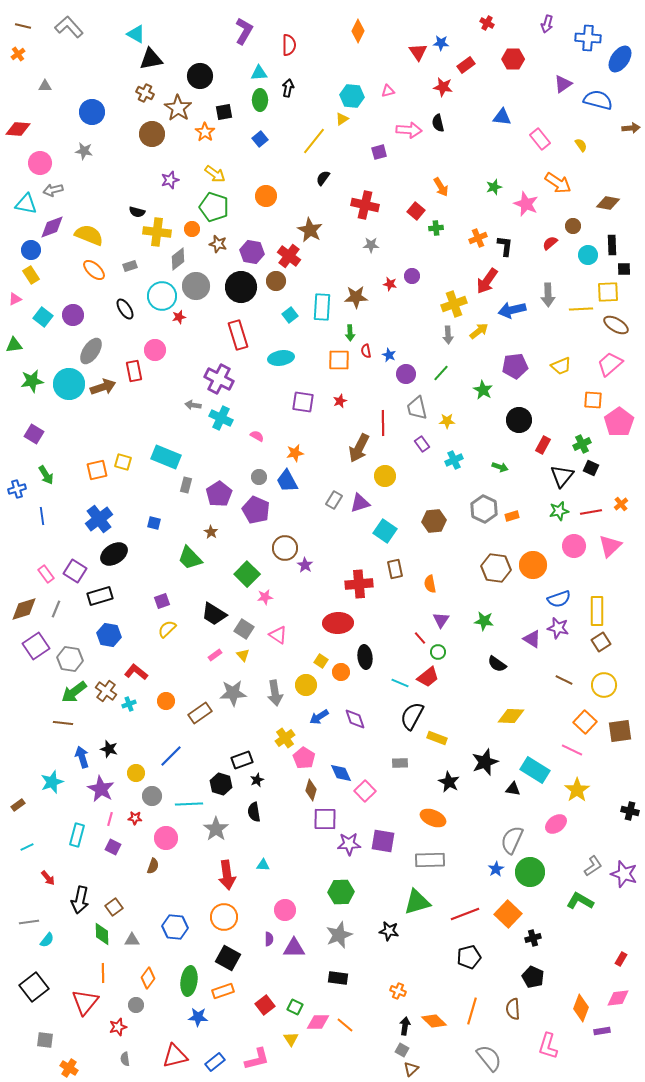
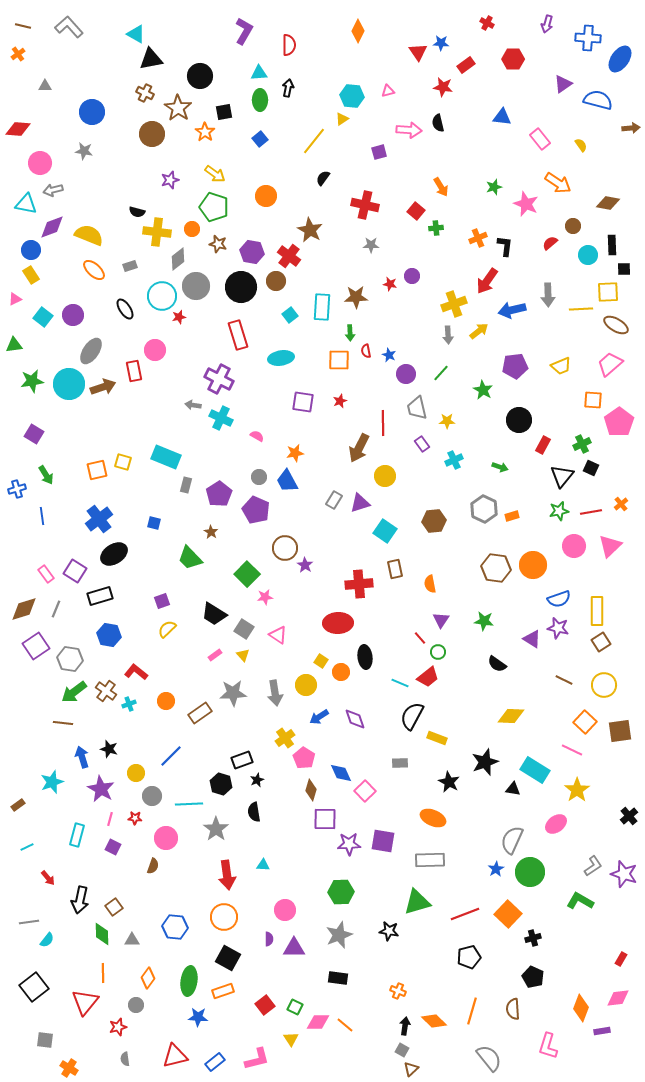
black cross at (630, 811): moved 1 px left, 5 px down; rotated 36 degrees clockwise
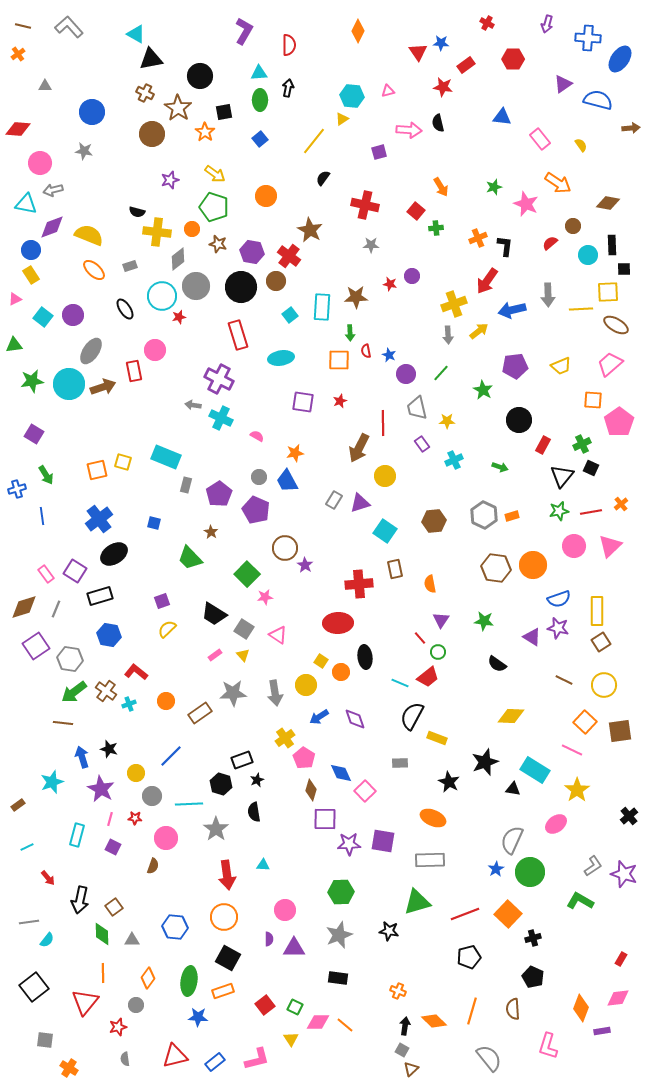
gray hexagon at (484, 509): moved 6 px down
brown diamond at (24, 609): moved 2 px up
purple triangle at (532, 639): moved 2 px up
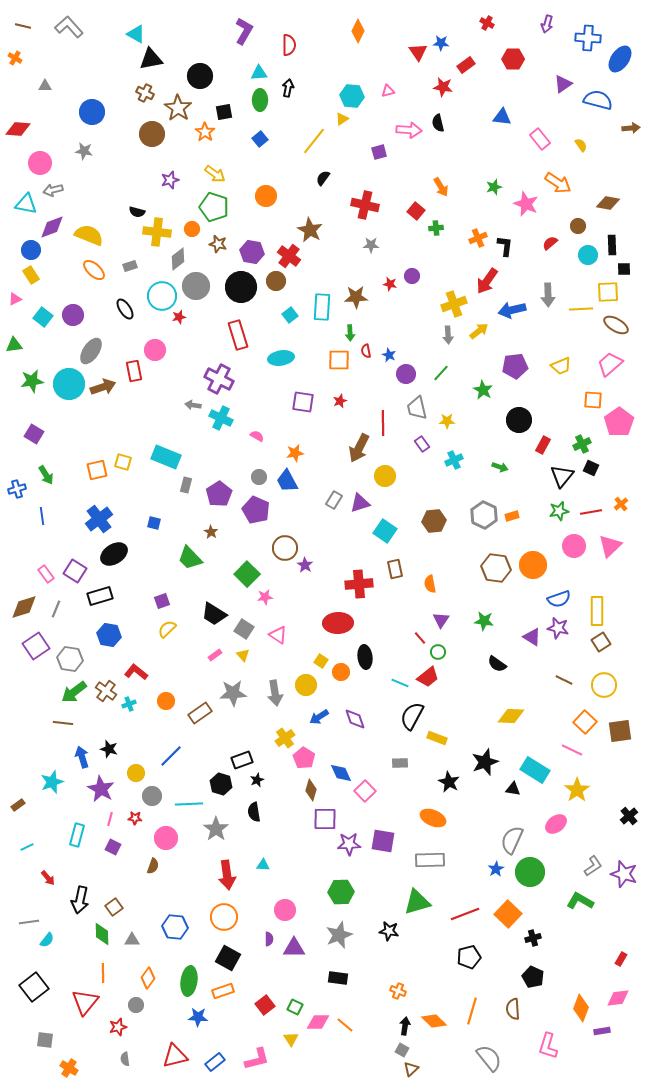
orange cross at (18, 54): moved 3 px left, 4 px down; rotated 24 degrees counterclockwise
brown circle at (573, 226): moved 5 px right
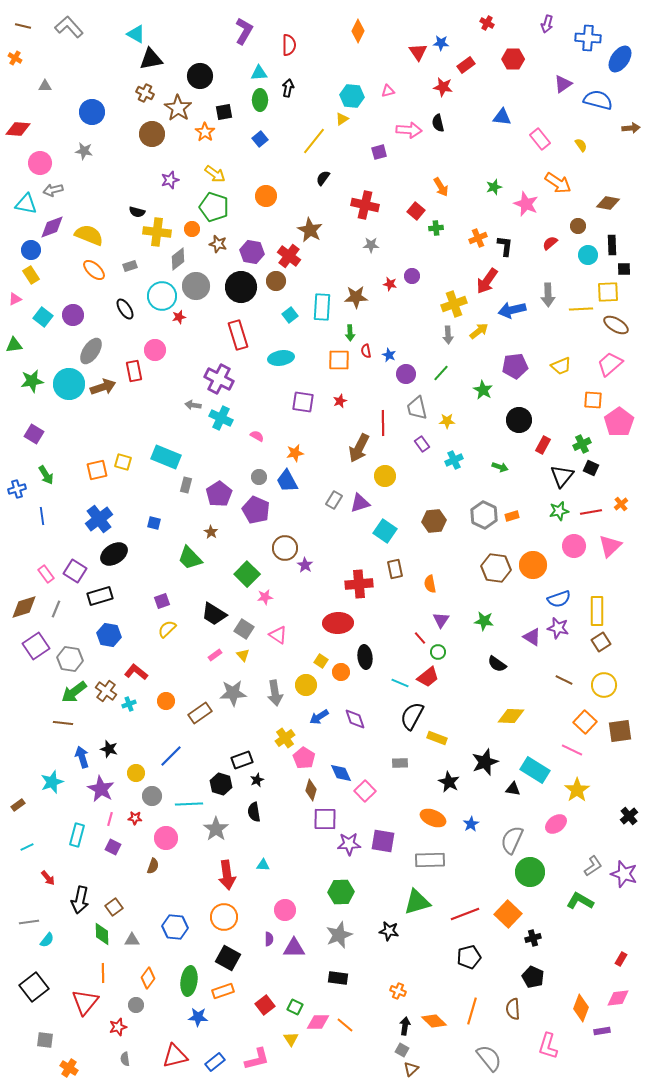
blue star at (496, 869): moved 25 px left, 45 px up
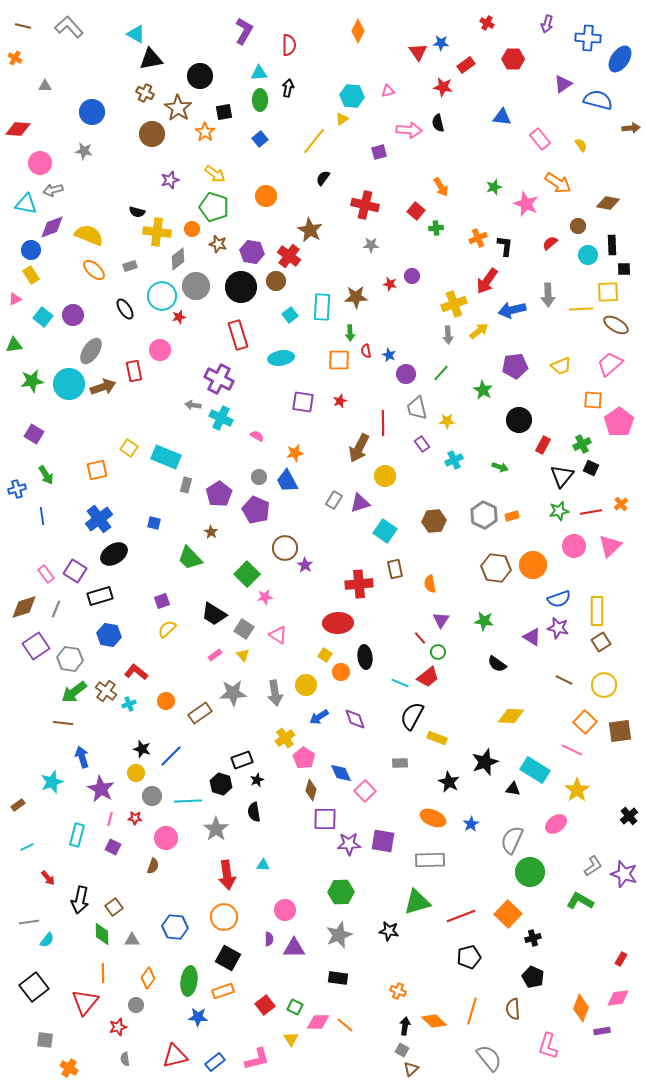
pink circle at (155, 350): moved 5 px right
yellow square at (123, 462): moved 6 px right, 14 px up; rotated 18 degrees clockwise
yellow square at (321, 661): moved 4 px right, 6 px up
black star at (109, 749): moved 33 px right
cyan line at (189, 804): moved 1 px left, 3 px up
red line at (465, 914): moved 4 px left, 2 px down
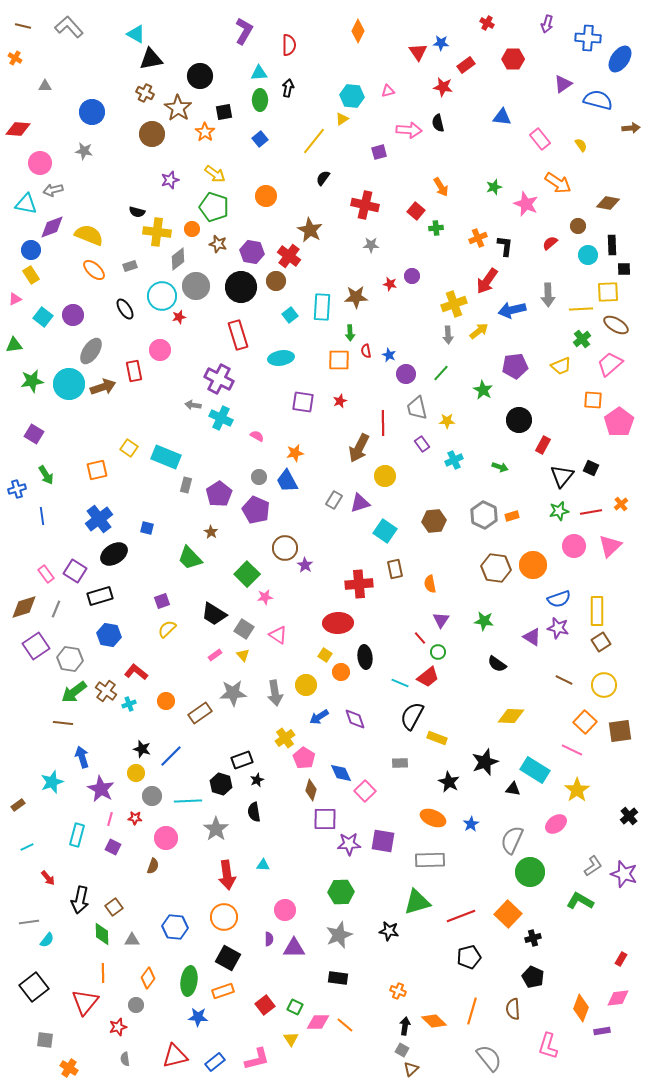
green cross at (582, 444): moved 105 px up; rotated 12 degrees counterclockwise
blue square at (154, 523): moved 7 px left, 5 px down
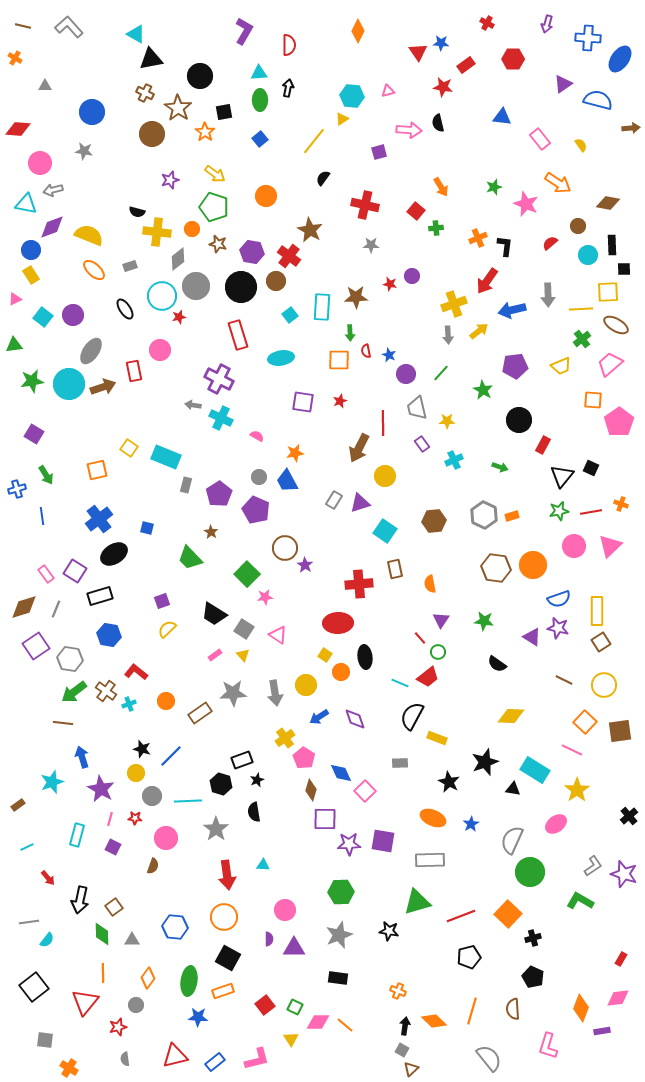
orange cross at (621, 504): rotated 32 degrees counterclockwise
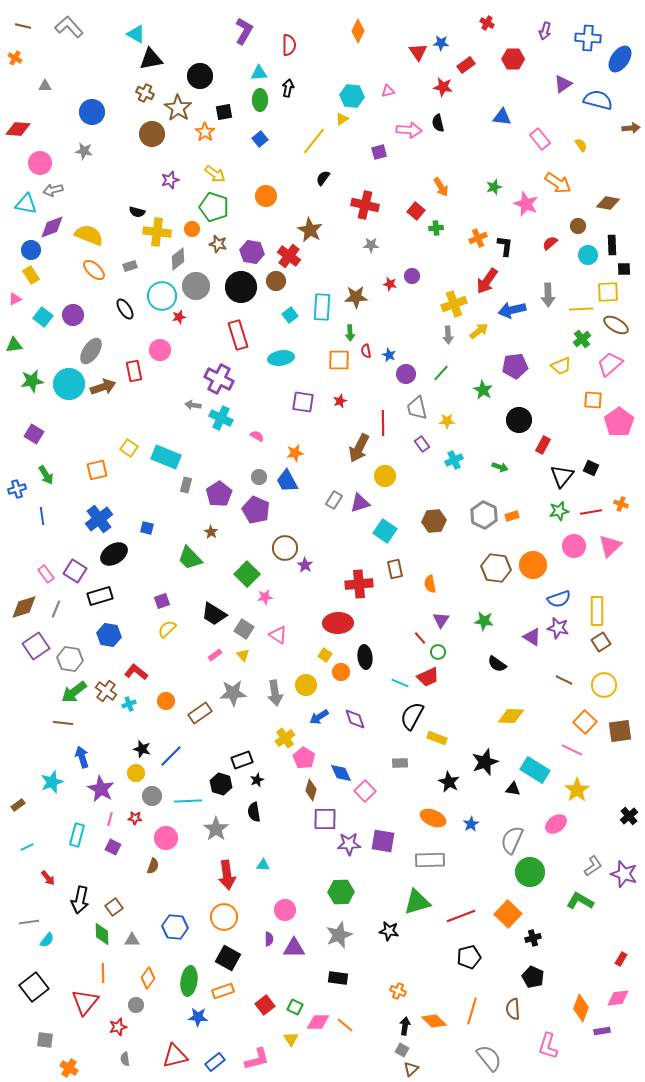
purple arrow at (547, 24): moved 2 px left, 7 px down
red trapezoid at (428, 677): rotated 15 degrees clockwise
